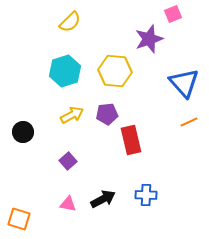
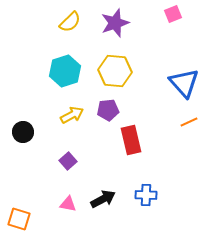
purple star: moved 34 px left, 16 px up
purple pentagon: moved 1 px right, 4 px up
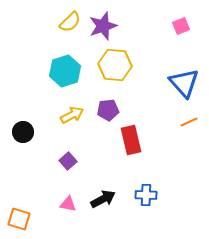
pink square: moved 8 px right, 12 px down
purple star: moved 12 px left, 3 px down
yellow hexagon: moved 6 px up
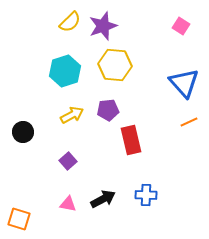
pink square: rotated 36 degrees counterclockwise
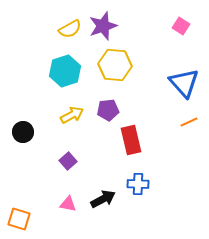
yellow semicircle: moved 7 px down; rotated 15 degrees clockwise
blue cross: moved 8 px left, 11 px up
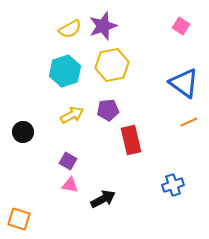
yellow hexagon: moved 3 px left; rotated 16 degrees counterclockwise
blue triangle: rotated 12 degrees counterclockwise
purple square: rotated 18 degrees counterclockwise
blue cross: moved 35 px right, 1 px down; rotated 20 degrees counterclockwise
pink triangle: moved 2 px right, 19 px up
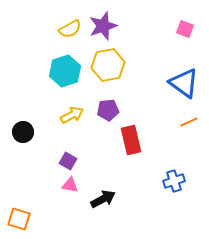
pink square: moved 4 px right, 3 px down; rotated 12 degrees counterclockwise
yellow hexagon: moved 4 px left
blue cross: moved 1 px right, 4 px up
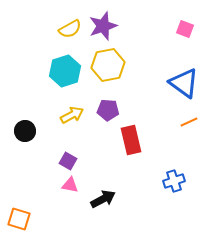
purple pentagon: rotated 10 degrees clockwise
black circle: moved 2 px right, 1 px up
